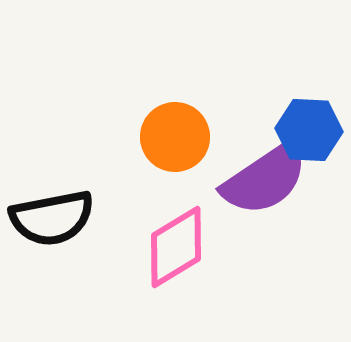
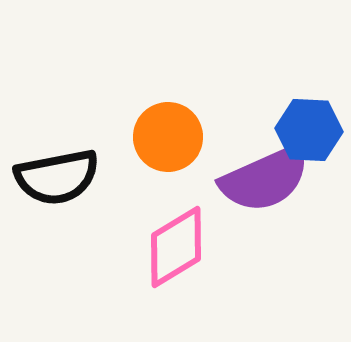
orange circle: moved 7 px left
purple semicircle: rotated 10 degrees clockwise
black semicircle: moved 5 px right, 41 px up
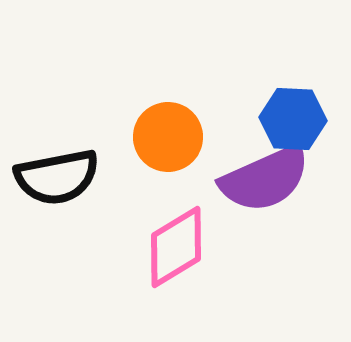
blue hexagon: moved 16 px left, 11 px up
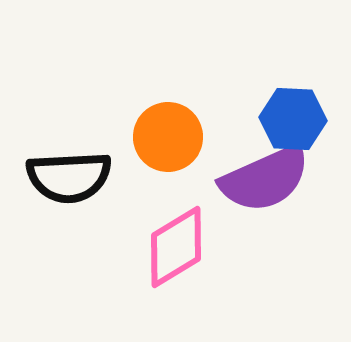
black semicircle: moved 12 px right; rotated 8 degrees clockwise
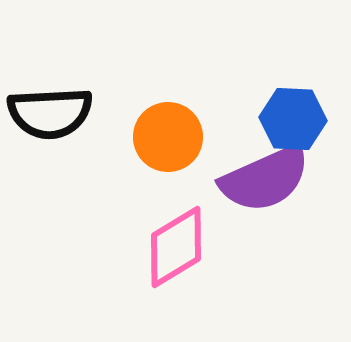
black semicircle: moved 19 px left, 64 px up
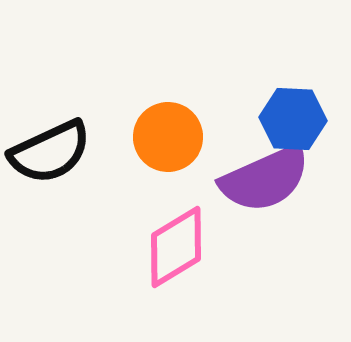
black semicircle: moved 39 px down; rotated 22 degrees counterclockwise
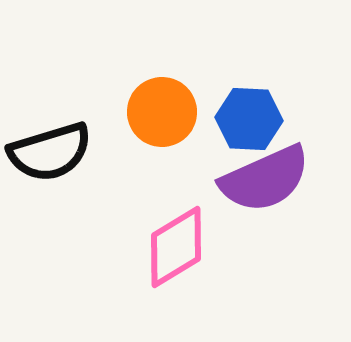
blue hexagon: moved 44 px left
orange circle: moved 6 px left, 25 px up
black semicircle: rotated 8 degrees clockwise
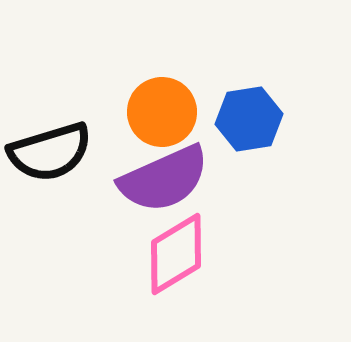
blue hexagon: rotated 12 degrees counterclockwise
purple semicircle: moved 101 px left
pink diamond: moved 7 px down
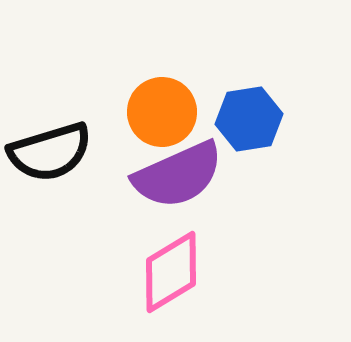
purple semicircle: moved 14 px right, 4 px up
pink diamond: moved 5 px left, 18 px down
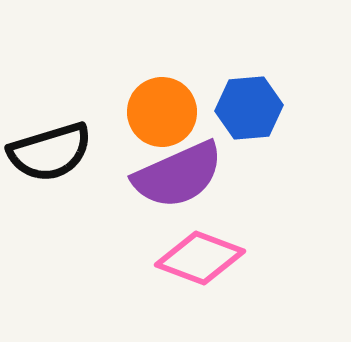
blue hexagon: moved 11 px up; rotated 4 degrees clockwise
pink diamond: moved 29 px right, 14 px up; rotated 52 degrees clockwise
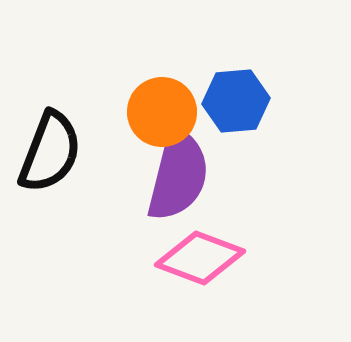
blue hexagon: moved 13 px left, 7 px up
black semicircle: rotated 52 degrees counterclockwise
purple semicircle: rotated 52 degrees counterclockwise
